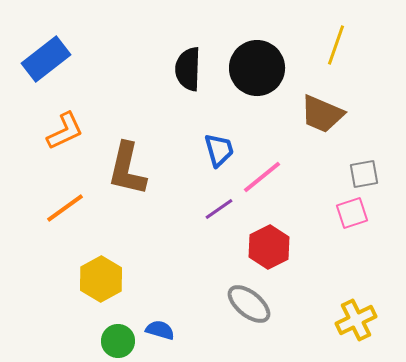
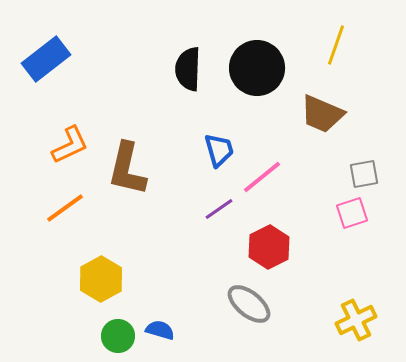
orange L-shape: moved 5 px right, 14 px down
green circle: moved 5 px up
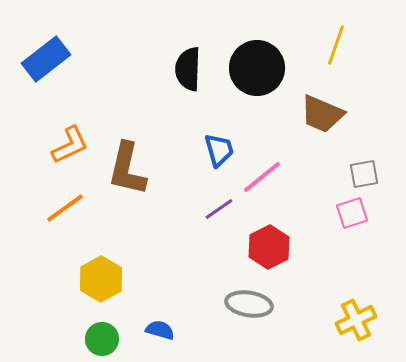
gray ellipse: rotated 30 degrees counterclockwise
green circle: moved 16 px left, 3 px down
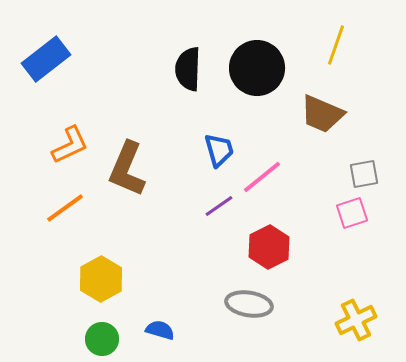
brown L-shape: rotated 10 degrees clockwise
purple line: moved 3 px up
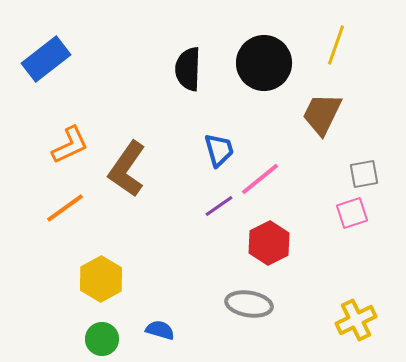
black circle: moved 7 px right, 5 px up
brown trapezoid: rotated 93 degrees clockwise
brown L-shape: rotated 12 degrees clockwise
pink line: moved 2 px left, 2 px down
red hexagon: moved 4 px up
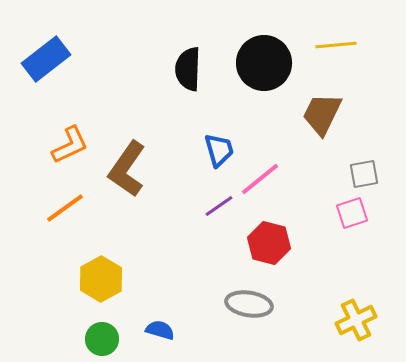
yellow line: rotated 66 degrees clockwise
red hexagon: rotated 18 degrees counterclockwise
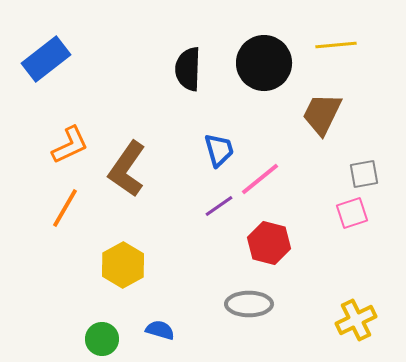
orange line: rotated 24 degrees counterclockwise
yellow hexagon: moved 22 px right, 14 px up
gray ellipse: rotated 9 degrees counterclockwise
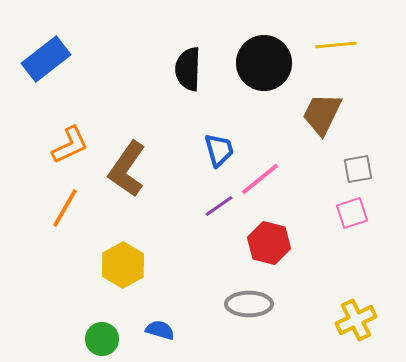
gray square: moved 6 px left, 5 px up
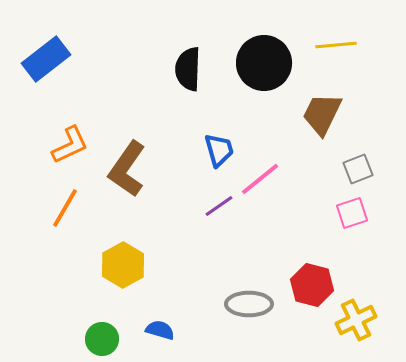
gray square: rotated 12 degrees counterclockwise
red hexagon: moved 43 px right, 42 px down
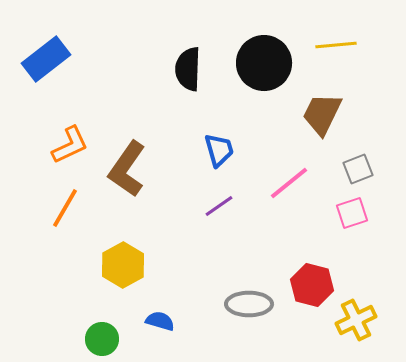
pink line: moved 29 px right, 4 px down
blue semicircle: moved 9 px up
